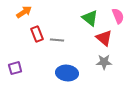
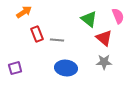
green triangle: moved 1 px left, 1 px down
blue ellipse: moved 1 px left, 5 px up
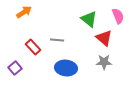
red rectangle: moved 4 px left, 13 px down; rotated 21 degrees counterclockwise
purple square: rotated 24 degrees counterclockwise
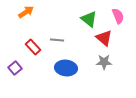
orange arrow: moved 2 px right
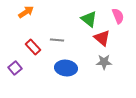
red triangle: moved 2 px left
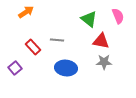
red triangle: moved 1 px left, 3 px down; rotated 30 degrees counterclockwise
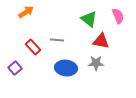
gray star: moved 8 px left, 1 px down
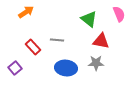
pink semicircle: moved 1 px right, 2 px up
